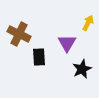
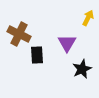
yellow arrow: moved 5 px up
black rectangle: moved 2 px left, 2 px up
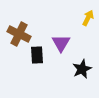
purple triangle: moved 6 px left
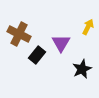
yellow arrow: moved 9 px down
black rectangle: rotated 42 degrees clockwise
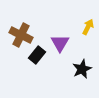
brown cross: moved 2 px right, 1 px down
purple triangle: moved 1 px left
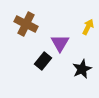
brown cross: moved 5 px right, 11 px up
black rectangle: moved 6 px right, 6 px down
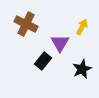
yellow arrow: moved 6 px left
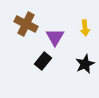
yellow arrow: moved 3 px right, 1 px down; rotated 147 degrees clockwise
purple triangle: moved 5 px left, 6 px up
black star: moved 3 px right, 5 px up
